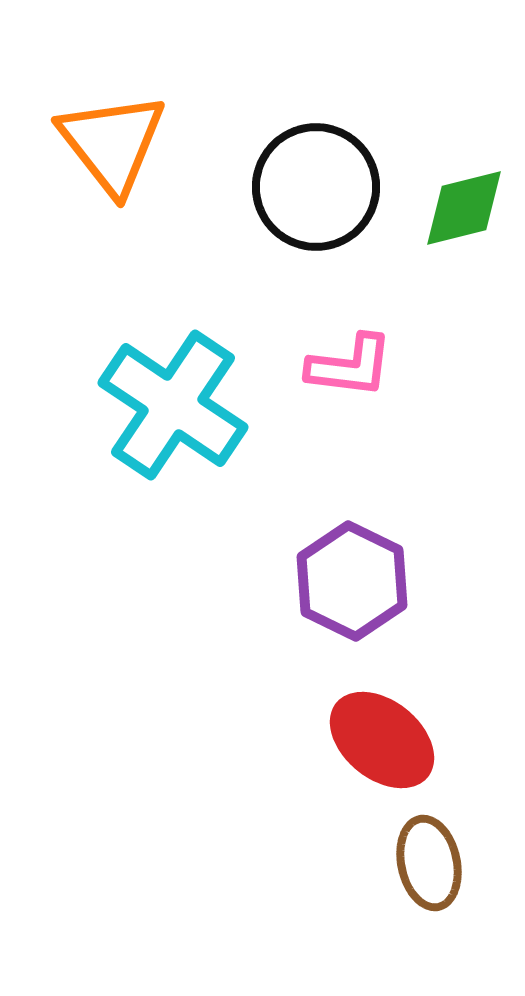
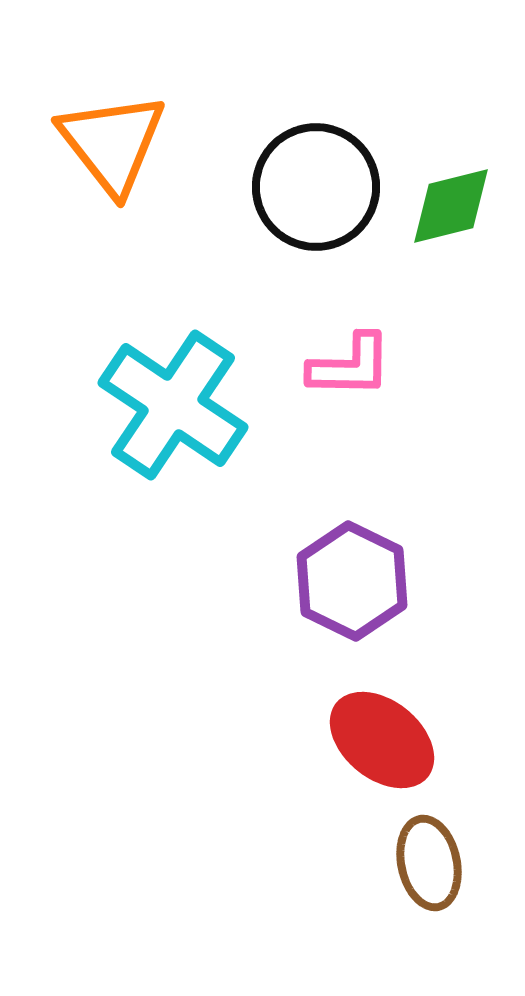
green diamond: moved 13 px left, 2 px up
pink L-shape: rotated 6 degrees counterclockwise
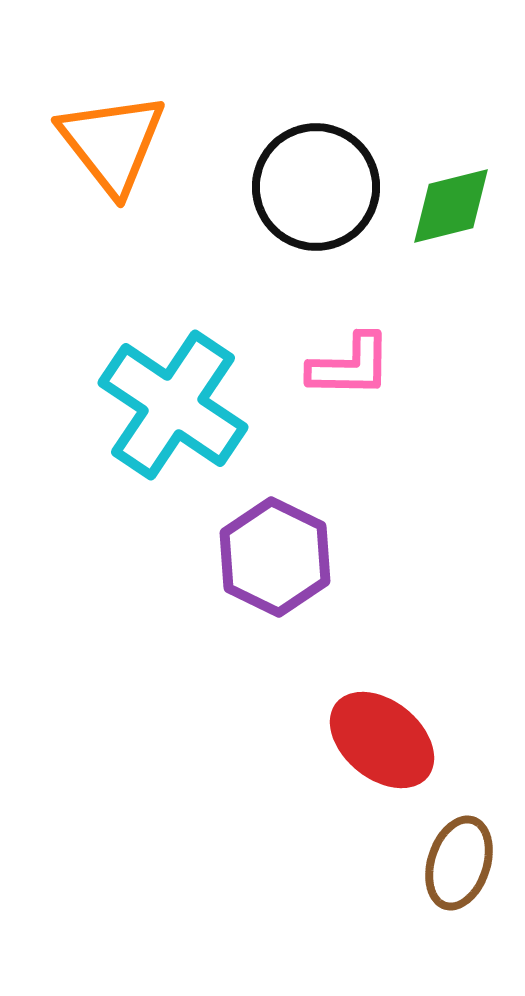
purple hexagon: moved 77 px left, 24 px up
brown ellipse: moved 30 px right; rotated 30 degrees clockwise
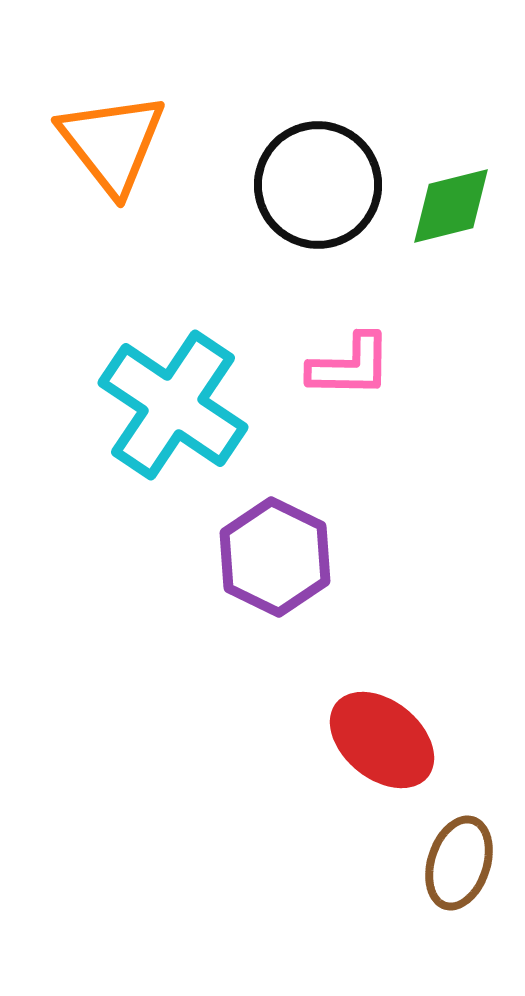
black circle: moved 2 px right, 2 px up
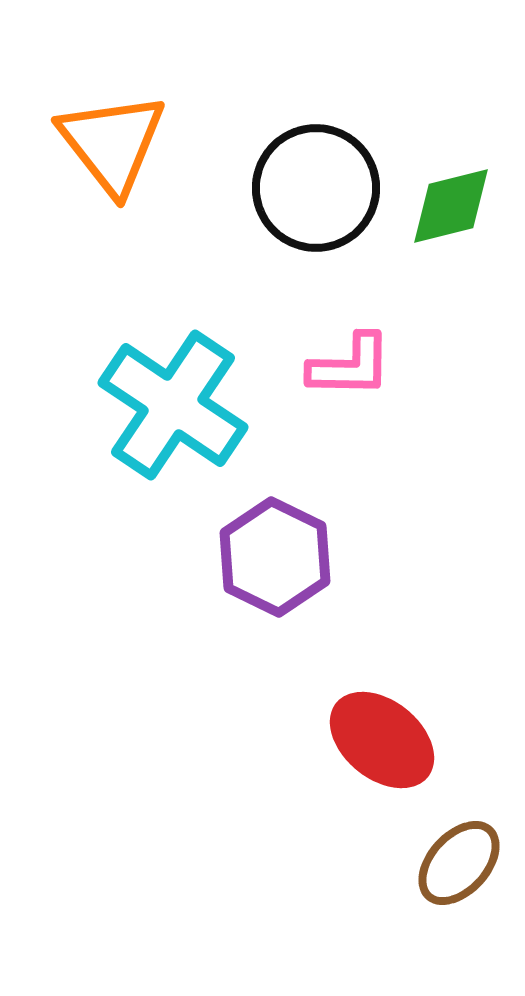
black circle: moved 2 px left, 3 px down
brown ellipse: rotated 24 degrees clockwise
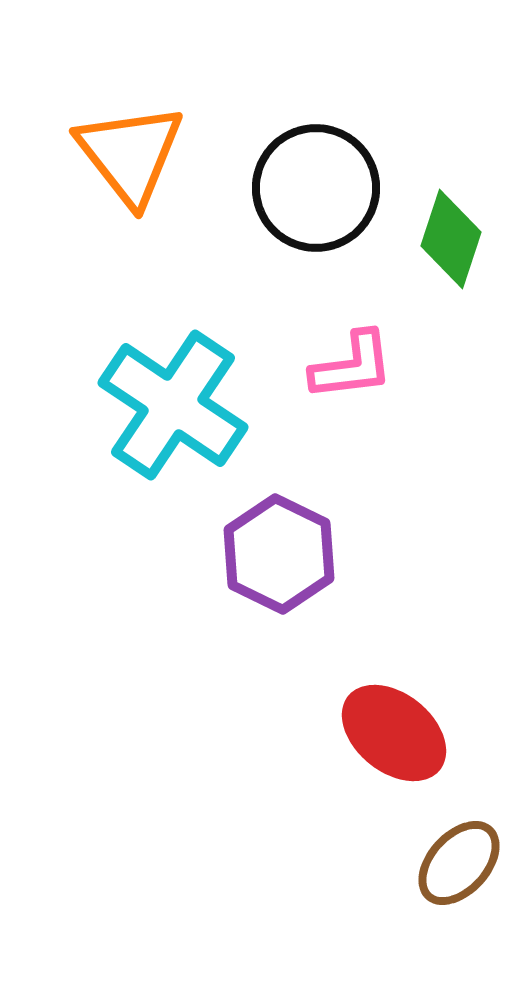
orange triangle: moved 18 px right, 11 px down
green diamond: moved 33 px down; rotated 58 degrees counterclockwise
pink L-shape: moved 2 px right; rotated 8 degrees counterclockwise
purple hexagon: moved 4 px right, 3 px up
red ellipse: moved 12 px right, 7 px up
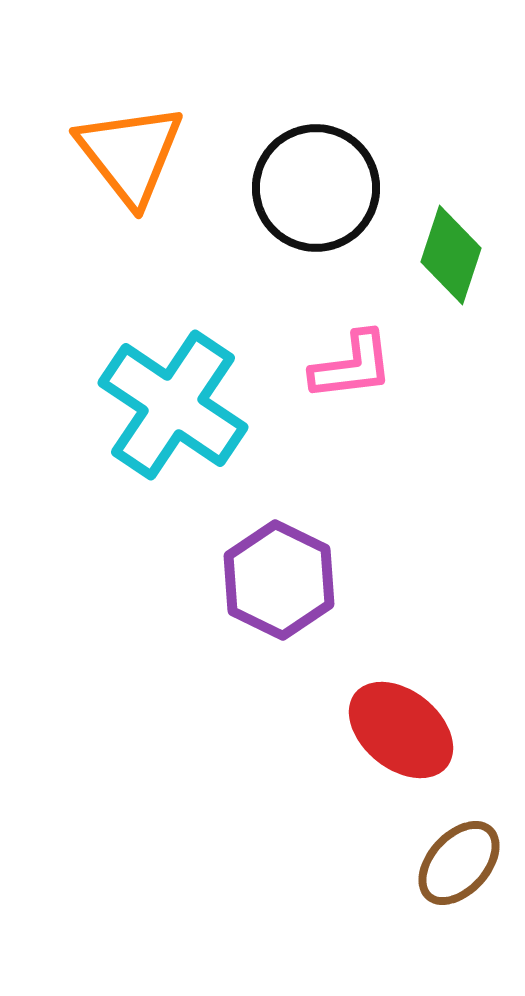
green diamond: moved 16 px down
purple hexagon: moved 26 px down
red ellipse: moved 7 px right, 3 px up
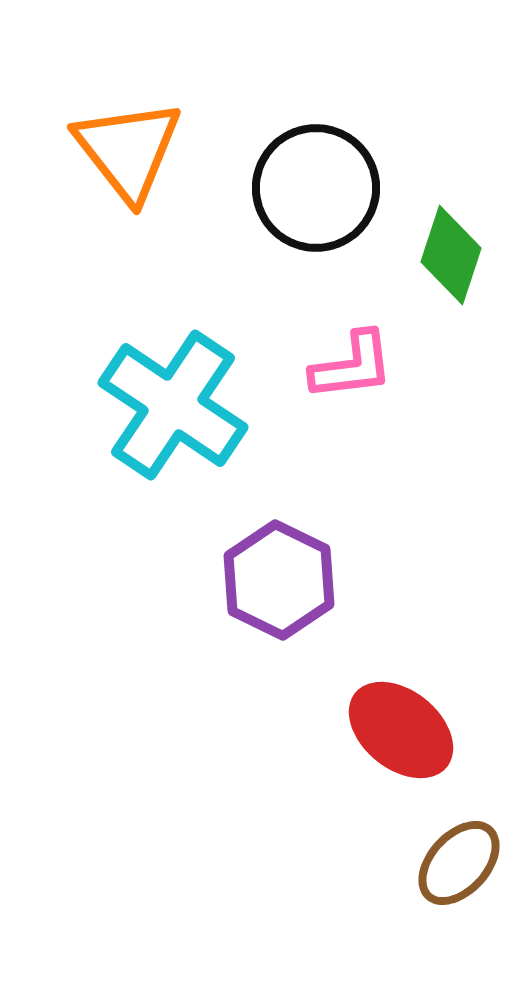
orange triangle: moved 2 px left, 4 px up
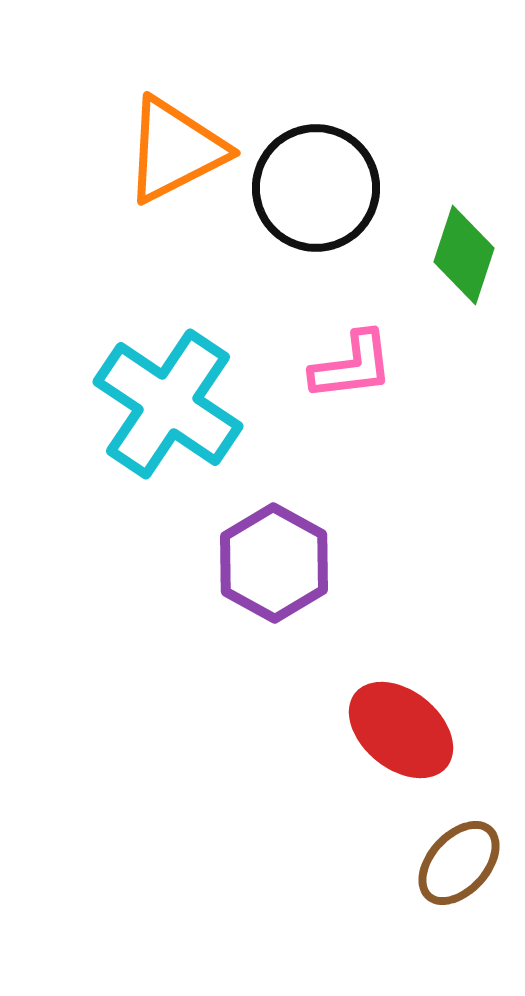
orange triangle: moved 47 px right; rotated 41 degrees clockwise
green diamond: moved 13 px right
cyan cross: moved 5 px left, 1 px up
purple hexagon: moved 5 px left, 17 px up; rotated 3 degrees clockwise
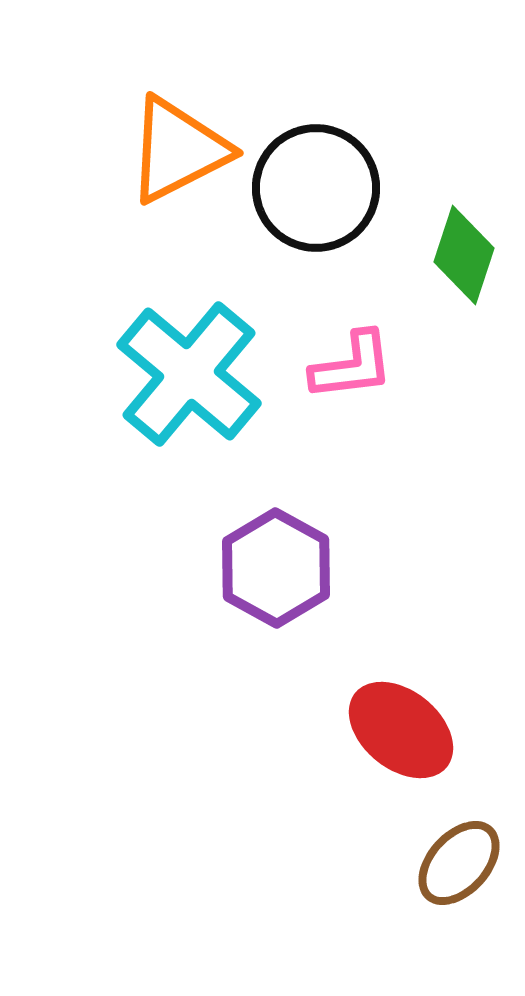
orange triangle: moved 3 px right
cyan cross: moved 21 px right, 30 px up; rotated 6 degrees clockwise
purple hexagon: moved 2 px right, 5 px down
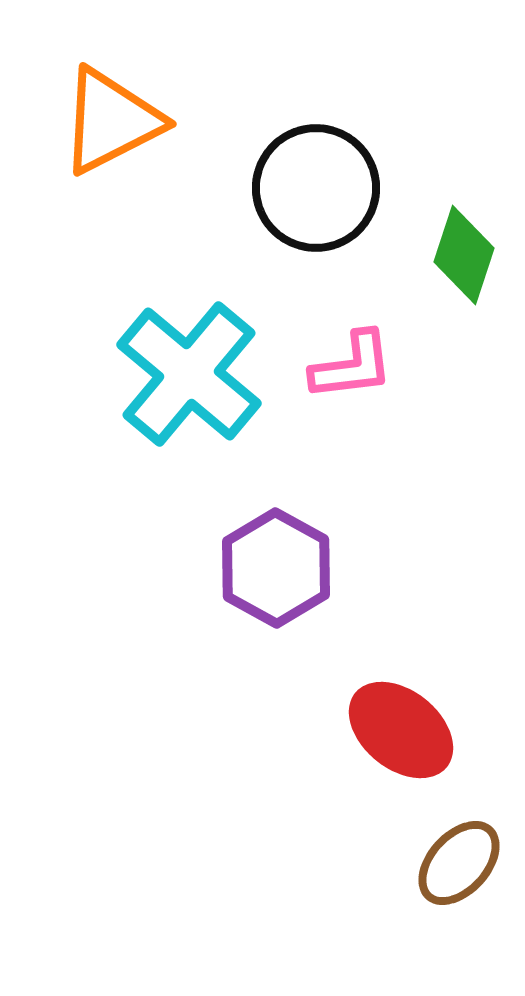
orange triangle: moved 67 px left, 29 px up
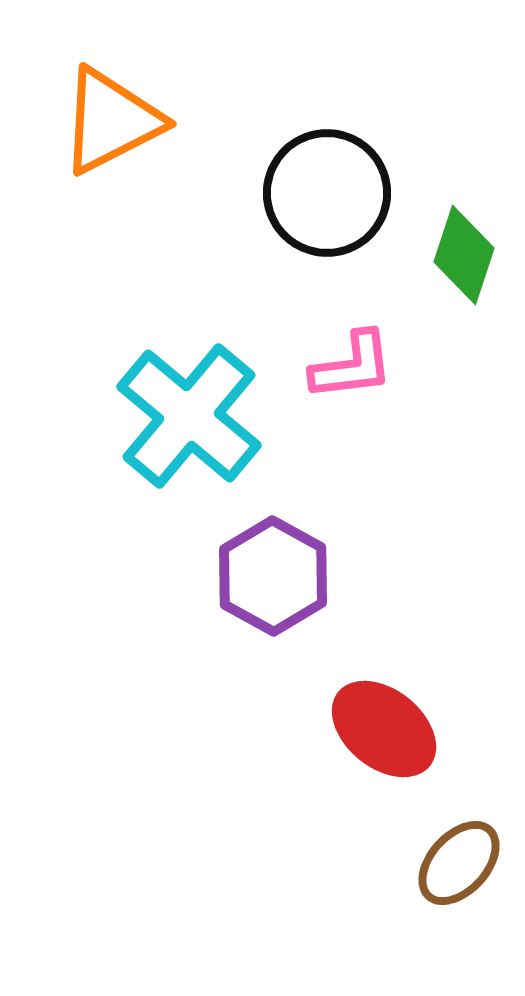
black circle: moved 11 px right, 5 px down
cyan cross: moved 42 px down
purple hexagon: moved 3 px left, 8 px down
red ellipse: moved 17 px left, 1 px up
